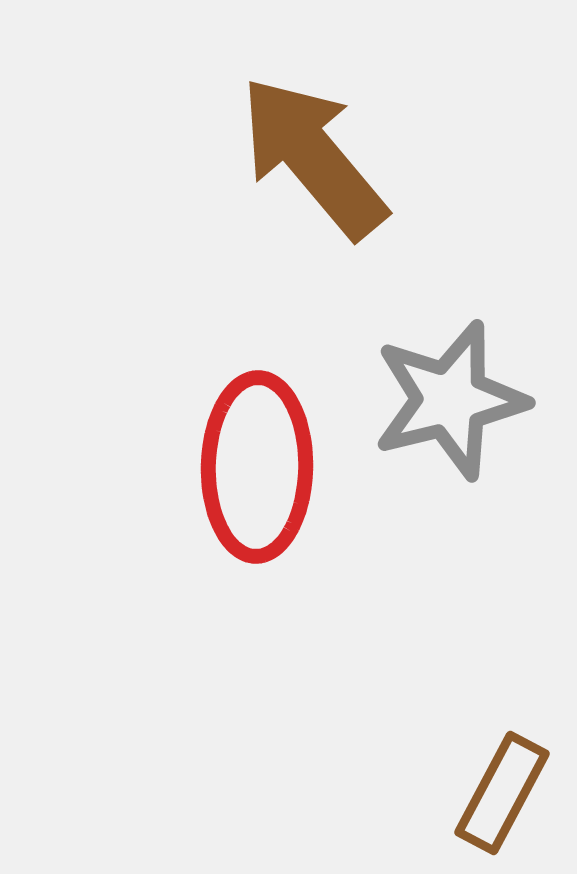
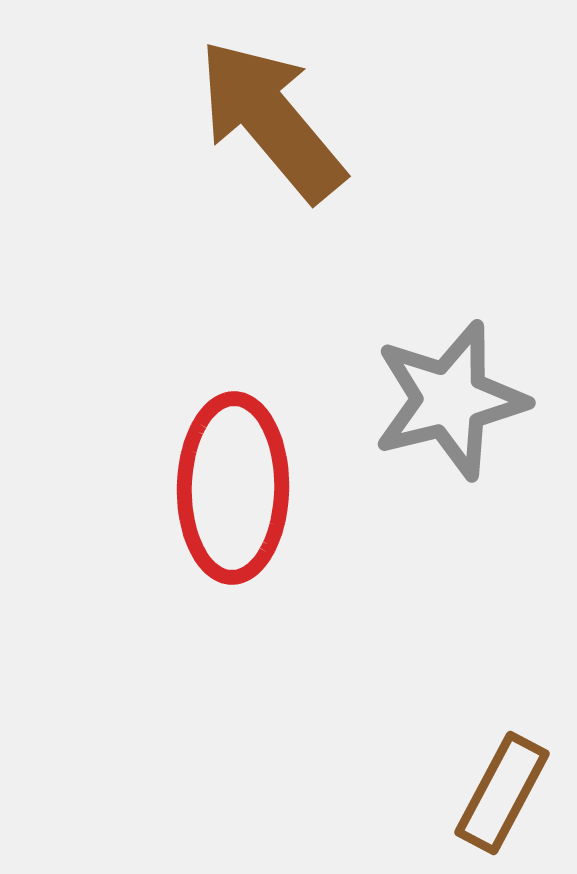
brown arrow: moved 42 px left, 37 px up
red ellipse: moved 24 px left, 21 px down
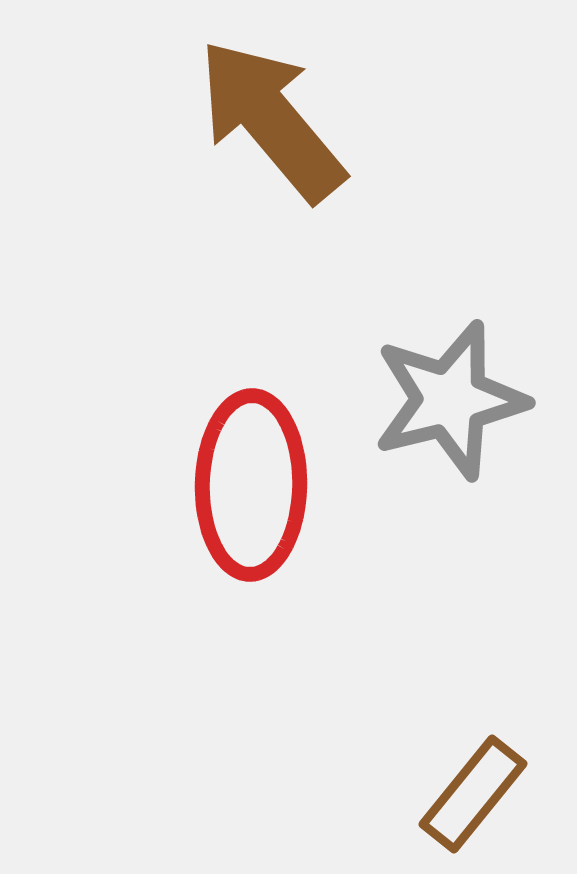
red ellipse: moved 18 px right, 3 px up
brown rectangle: moved 29 px left, 1 px down; rotated 11 degrees clockwise
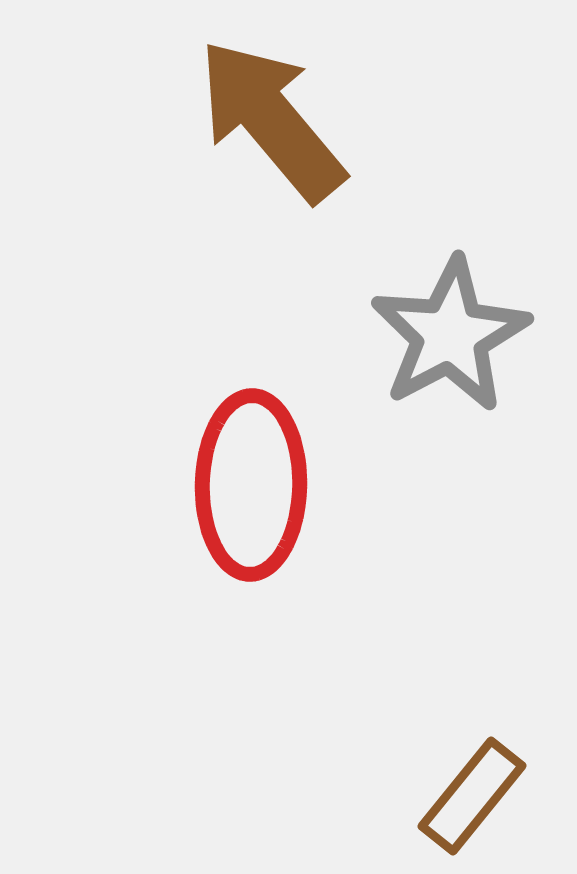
gray star: moved 65 px up; rotated 14 degrees counterclockwise
brown rectangle: moved 1 px left, 2 px down
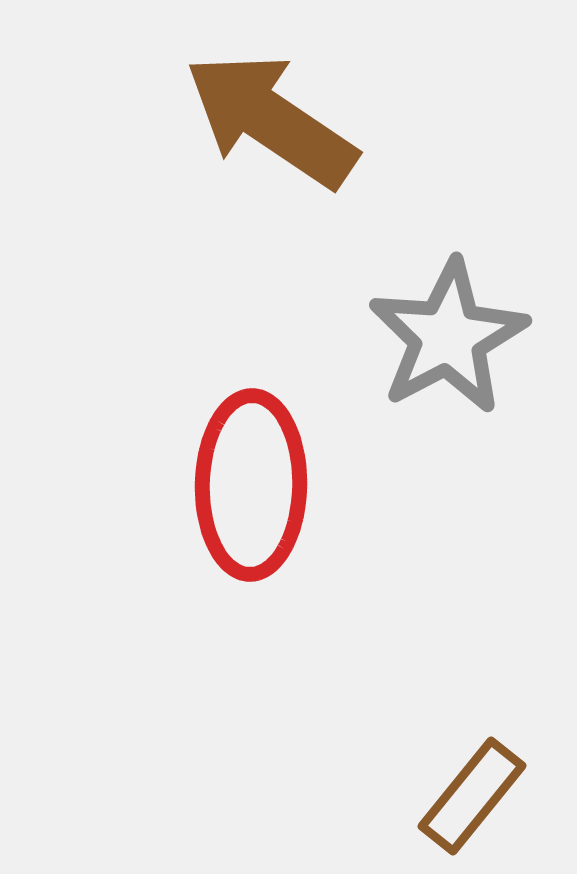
brown arrow: rotated 16 degrees counterclockwise
gray star: moved 2 px left, 2 px down
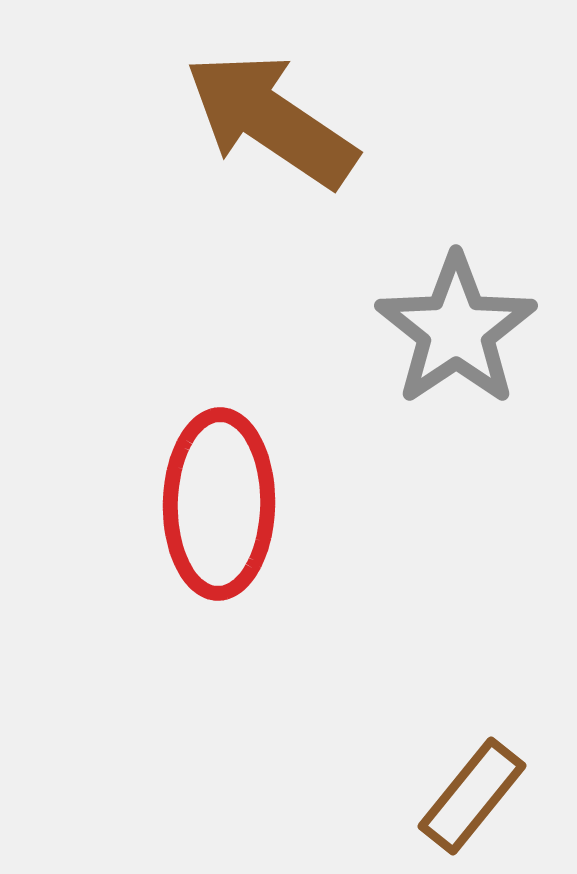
gray star: moved 8 px right, 7 px up; rotated 6 degrees counterclockwise
red ellipse: moved 32 px left, 19 px down
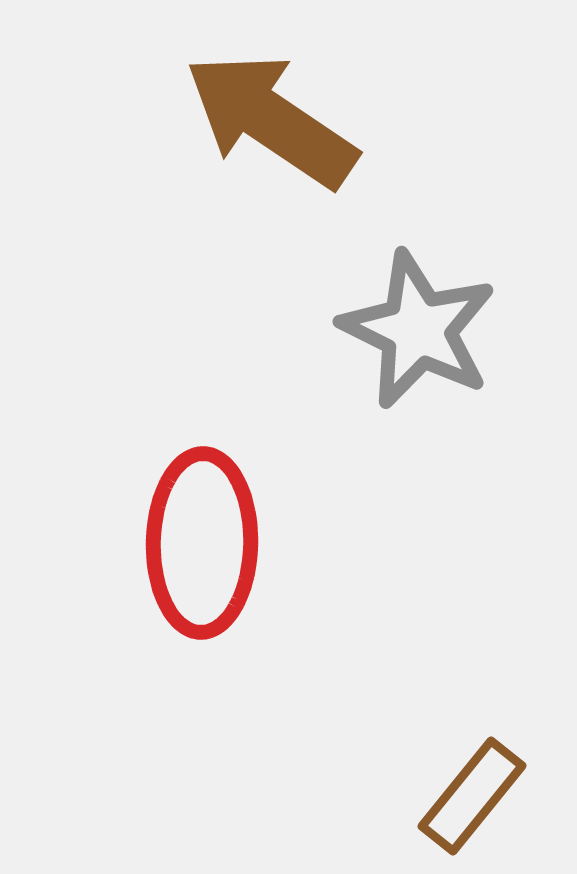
gray star: moved 38 px left; rotated 12 degrees counterclockwise
red ellipse: moved 17 px left, 39 px down
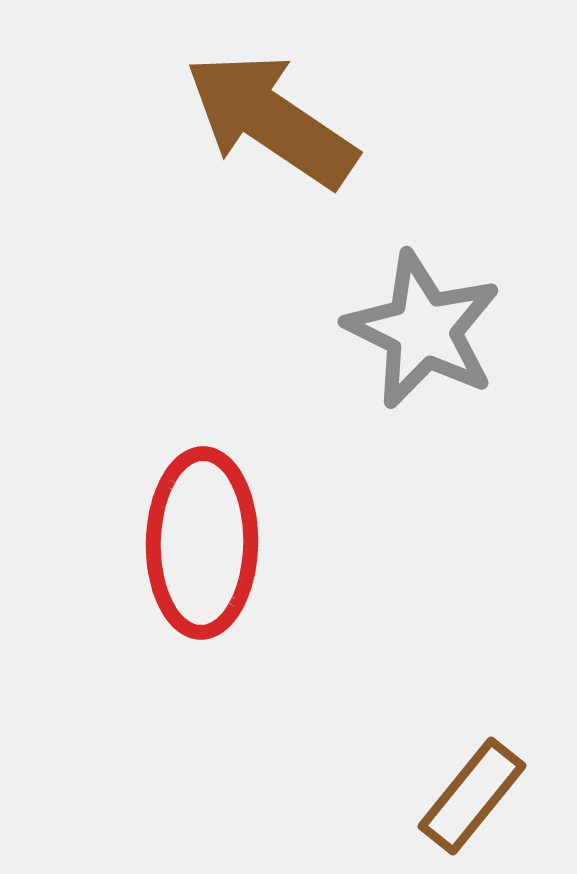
gray star: moved 5 px right
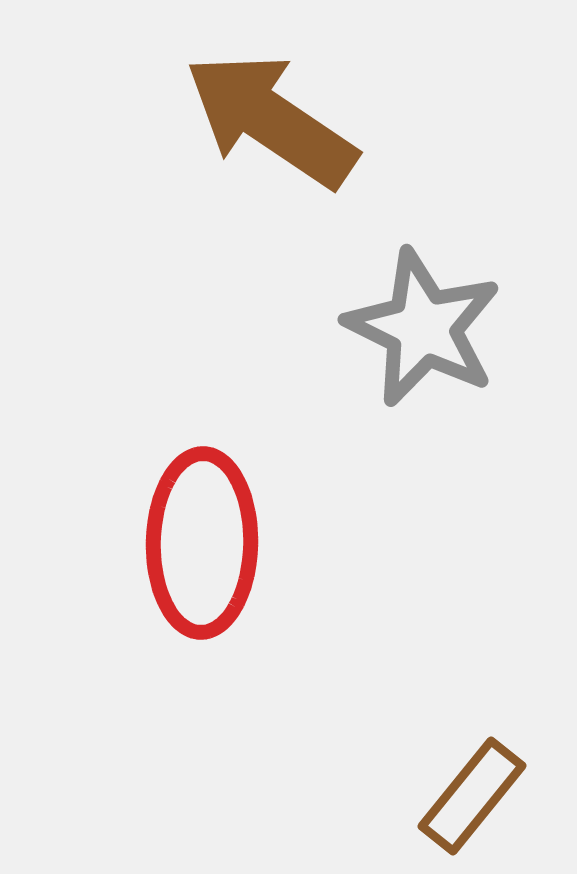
gray star: moved 2 px up
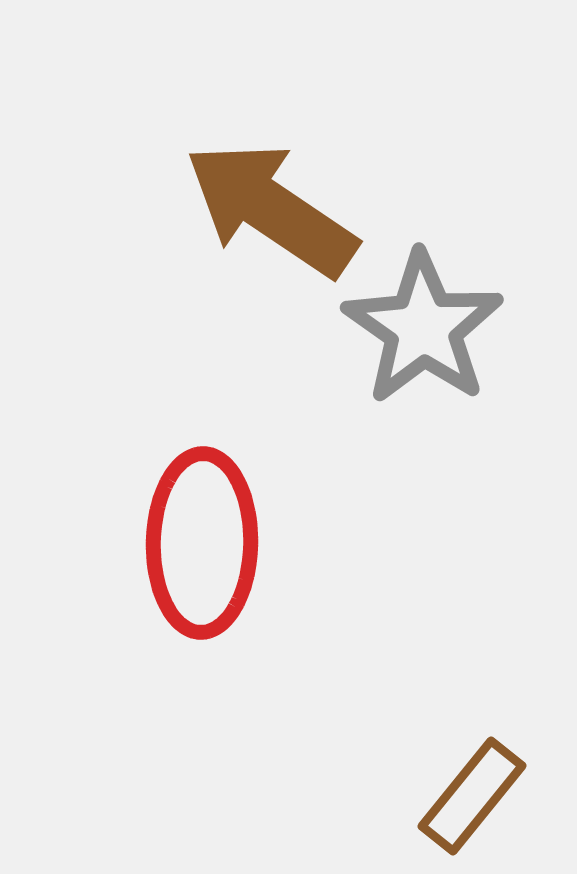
brown arrow: moved 89 px down
gray star: rotated 9 degrees clockwise
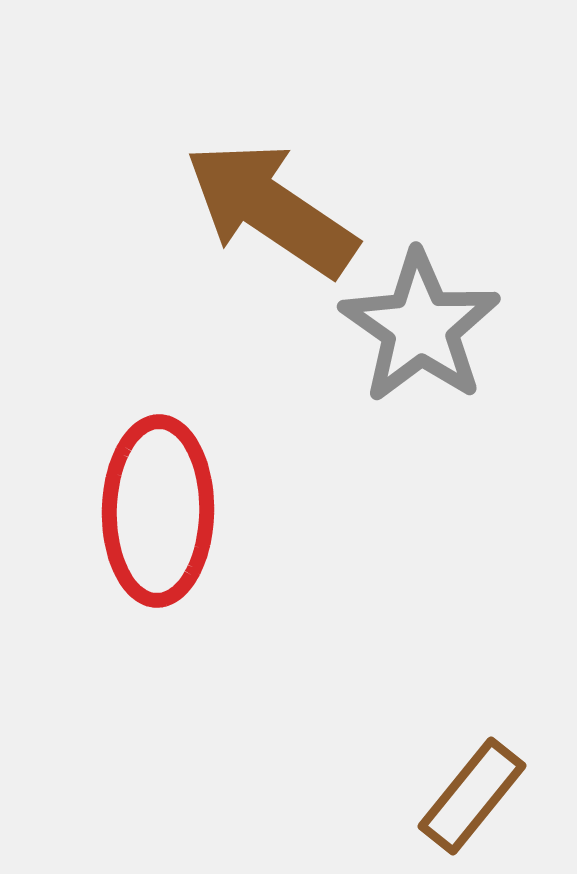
gray star: moved 3 px left, 1 px up
red ellipse: moved 44 px left, 32 px up
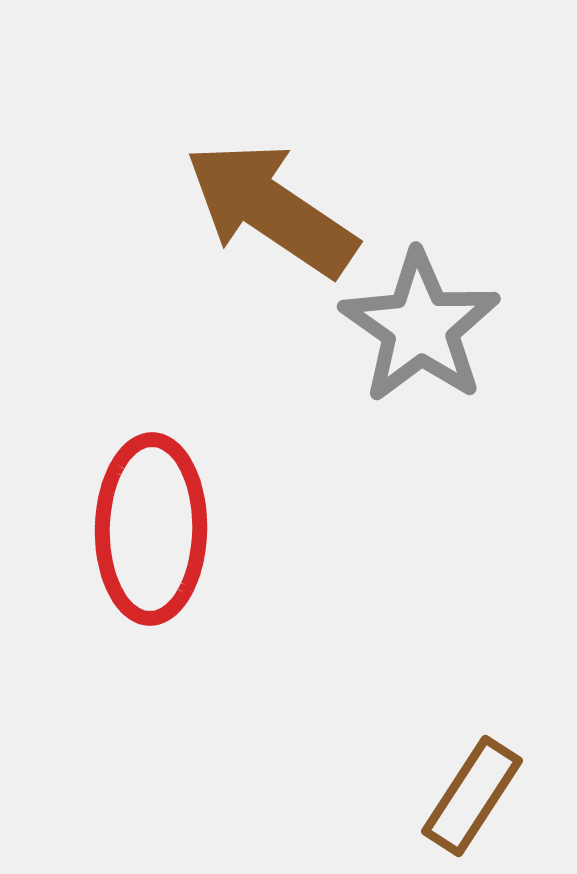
red ellipse: moved 7 px left, 18 px down
brown rectangle: rotated 6 degrees counterclockwise
